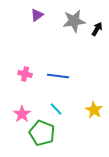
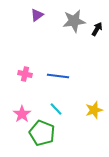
yellow star: rotated 24 degrees clockwise
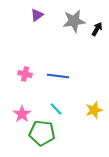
green pentagon: rotated 15 degrees counterclockwise
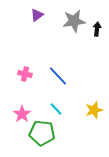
black arrow: rotated 24 degrees counterclockwise
blue line: rotated 40 degrees clockwise
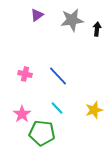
gray star: moved 2 px left, 1 px up
cyan line: moved 1 px right, 1 px up
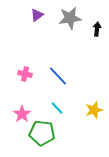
gray star: moved 2 px left, 2 px up
